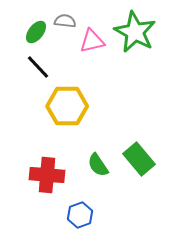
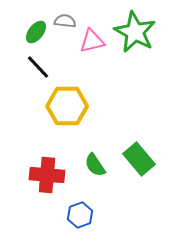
green semicircle: moved 3 px left
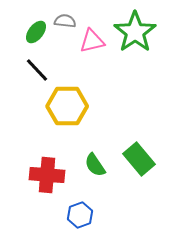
green star: rotated 9 degrees clockwise
black line: moved 1 px left, 3 px down
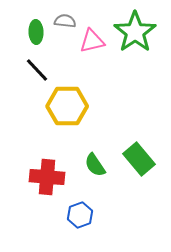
green ellipse: rotated 40 degrees counterclockwise
red cross: moved 2 px down
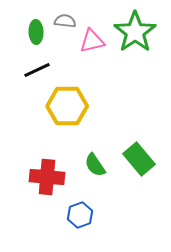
black line: rotated 72 degrees counterclockwise
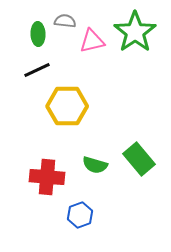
green ellipse: moved 2 px right, 2 px down
green semicircle: rotated 40 degrees counterclockwise
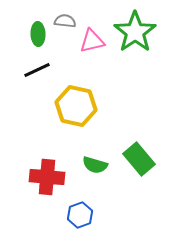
yellow hexagon: moved 9 px right; rotated 12 degrees clockwise
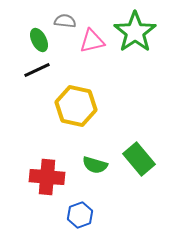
green ellipse: moved 1 px right, 6 px down; rotated 25 degrees counterclockwise
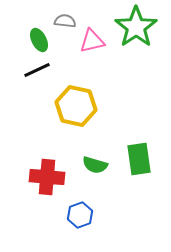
green star: moved 1 px right, 5 px up
green rectangle: rotated 32 degrees clockwise
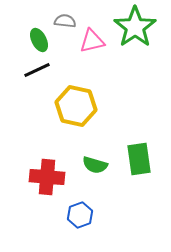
green star: moved 1 px left
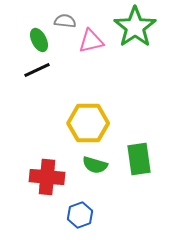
pink triangle: moved 1 px left
yellow hexagon: moved 12 px right, 17 px down; rotated 12 degrees counterclockwise
